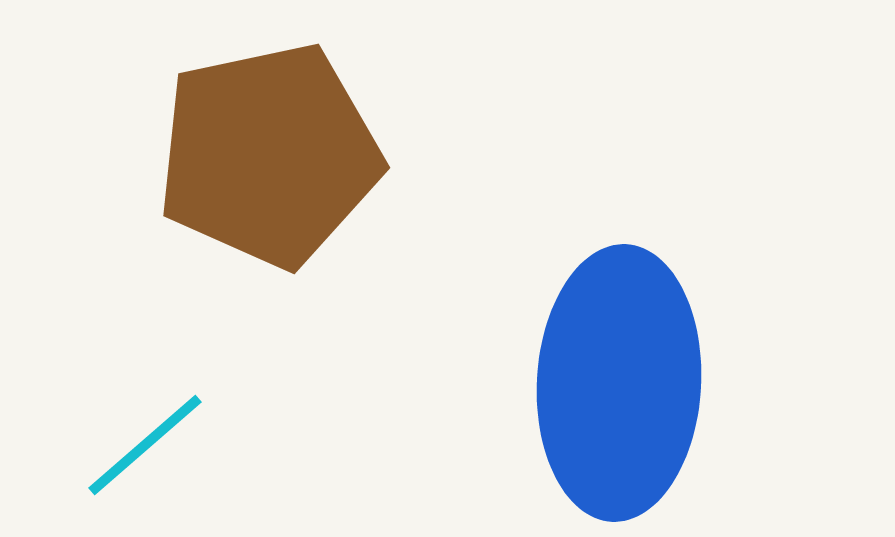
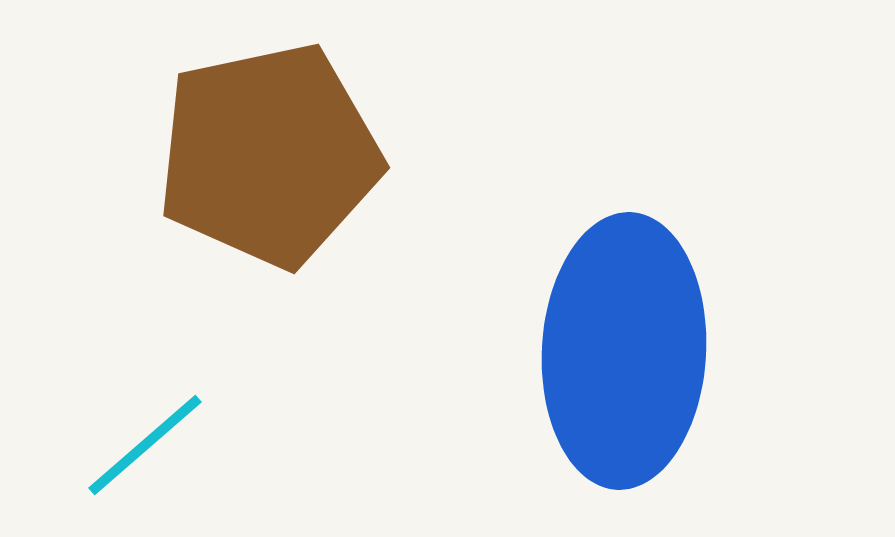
blue ellipse: moved 5 px right, 32 px up
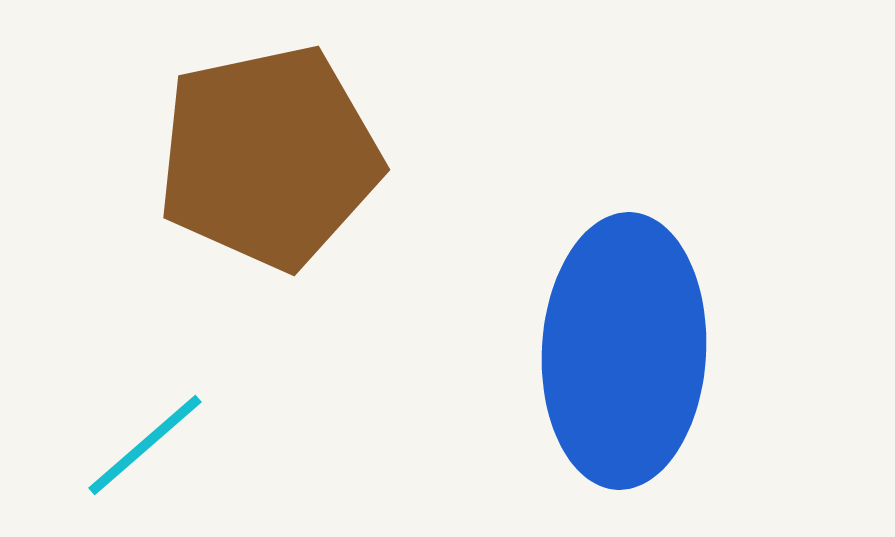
brown pentagon: moved 2 px down
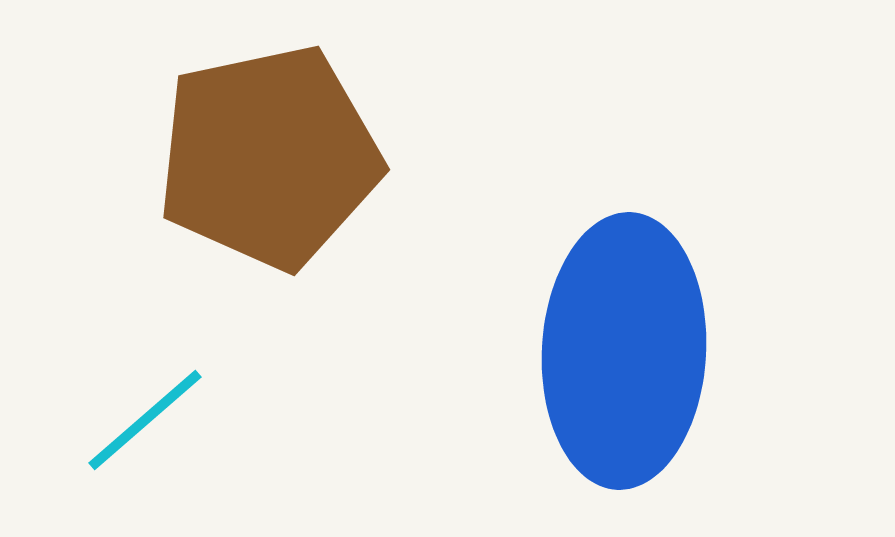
cyan line: moved 25 px up
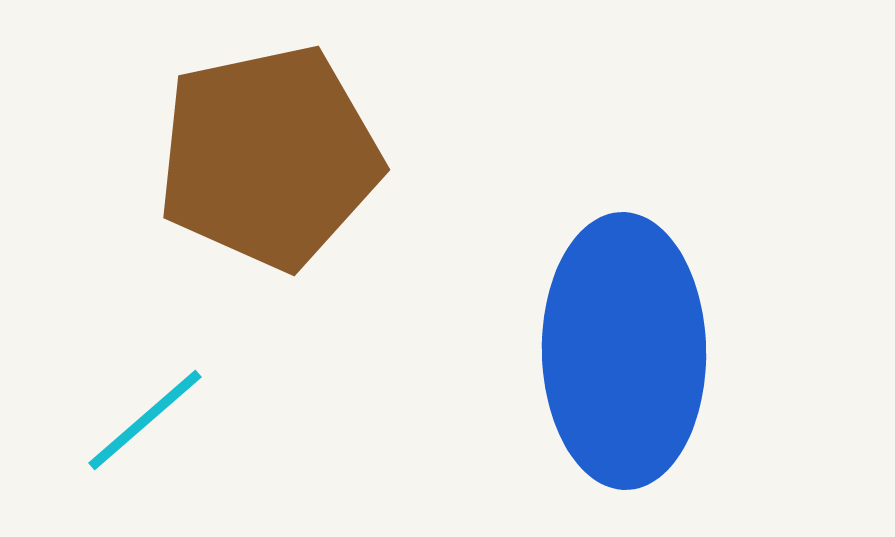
blue ellipse: rotated 4 degrees counterclockwise
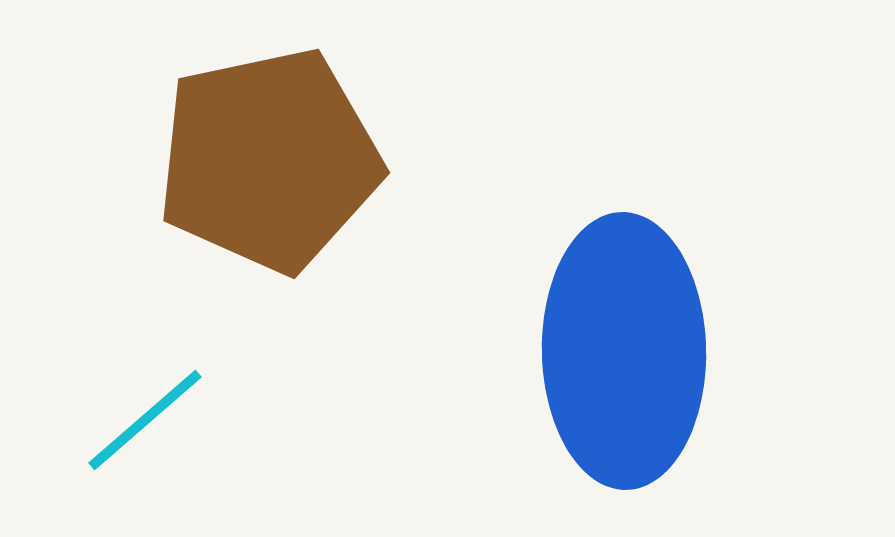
brown pentagon: moved 3 px down
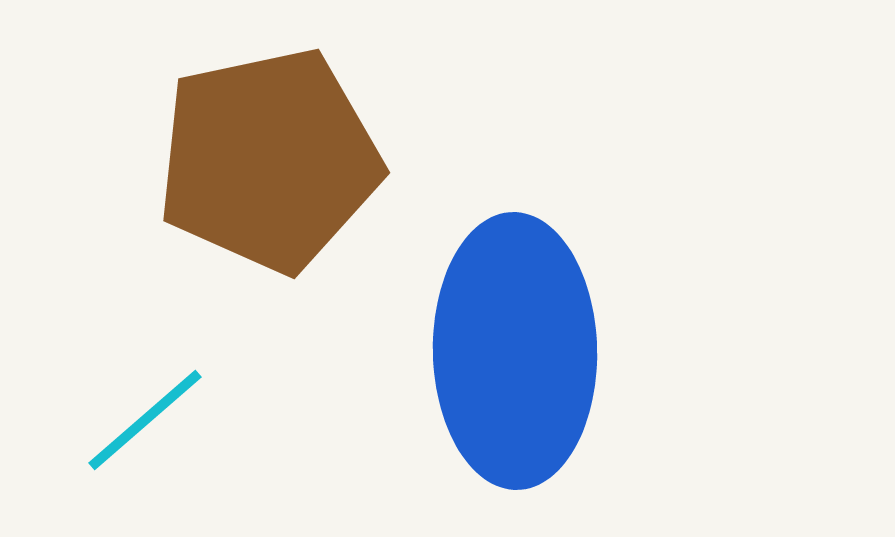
blue ellipse: moved 109 px left
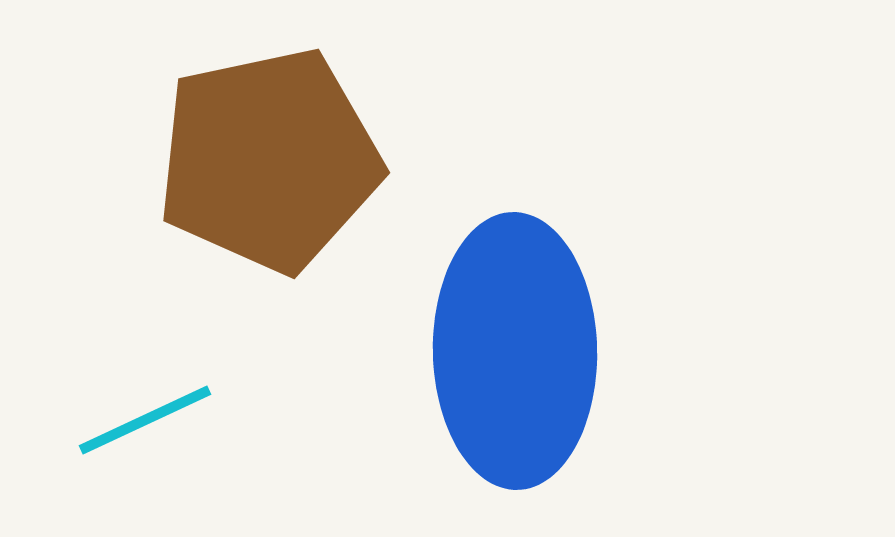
cyan line: rotated 16 degrees clockwise
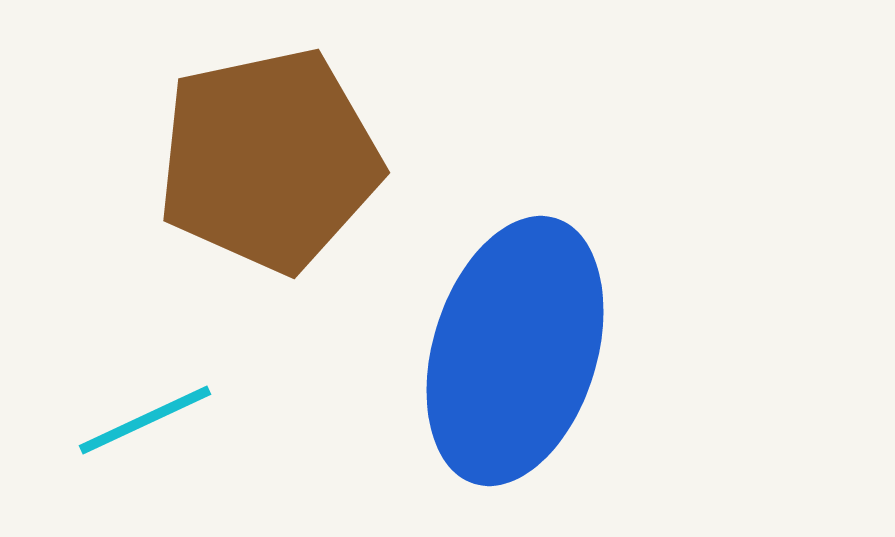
blue ellipse: rotated 18 degrees clockwise
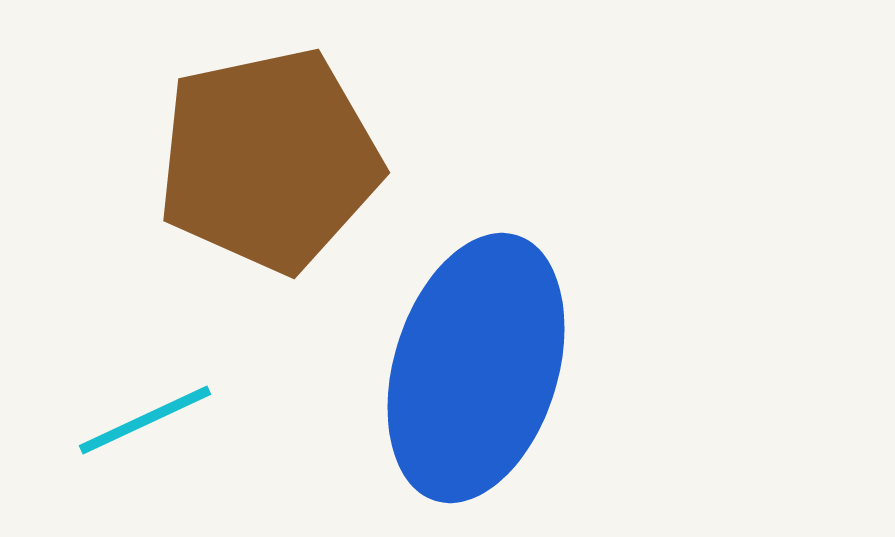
blue ellipse: moved 39 px left, 17 px down
